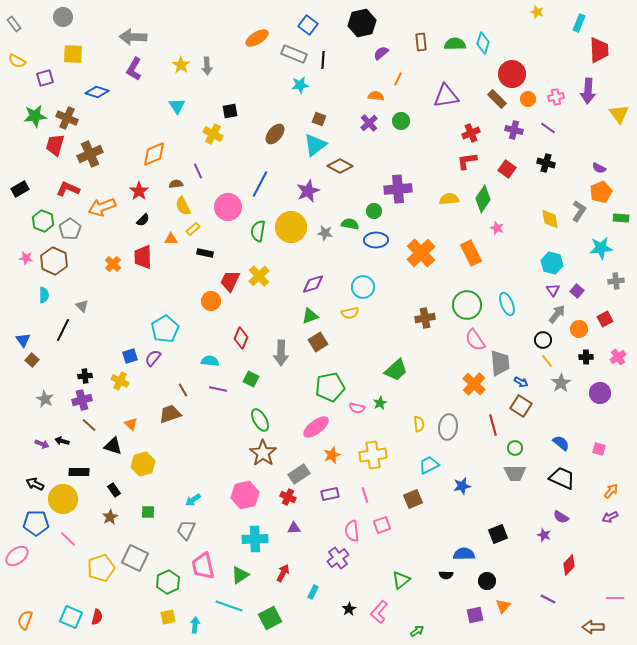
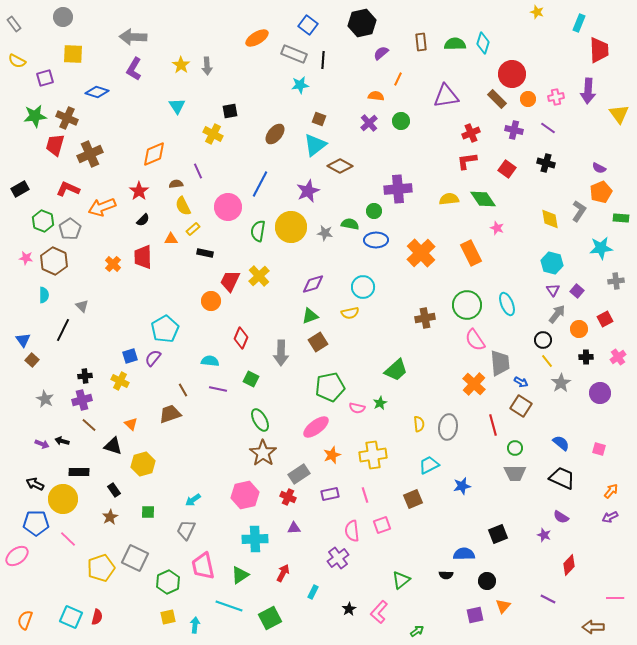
green diamond at (483, 199): rotated 68 degrees counterclockwise
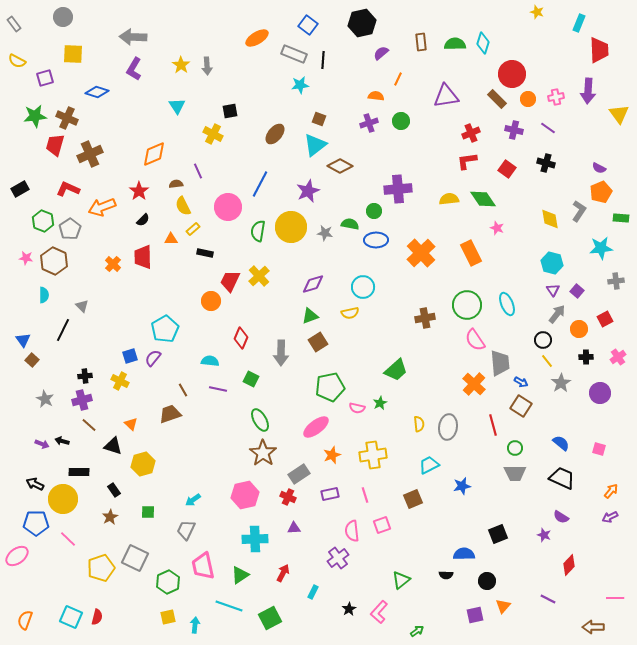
purple cross at (369, 123): rotated 24 degrees clockwise
